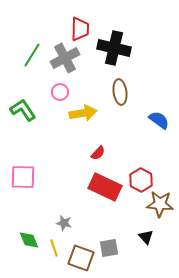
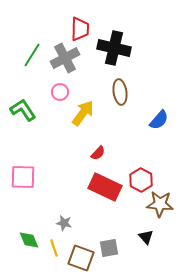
yellow arrow: rotated 44 degrees counterclockwise
blue semicircle: rotated 95 degrees clockwise
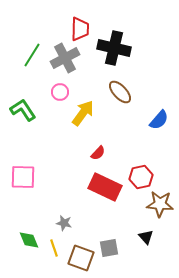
brown ellipse: rotated 35 degrees counterclockwise
red hexagon: moved 3 px up; rotated 20 degrees clockwise
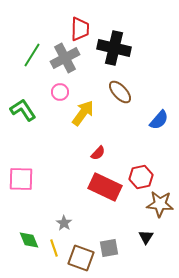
pink square: moved 2 px left, 2 px down
gray star: rotated 21 degrees clockwise
black triangle: rotated 14 degrees clockwise
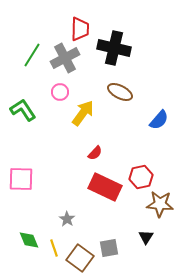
brown ellipse: rotated 20 degrees counterclockwise
red semicircle: moved 3 px left
gray star: moved 3 px right, 4 px up
brown square: moved 1 px left; rotated 16 degrees clockwise
